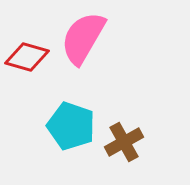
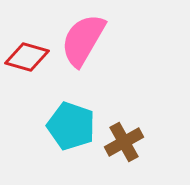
pink semicircle: moved 2 px down
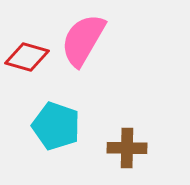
cyan pentagon: moved 15 px left
brown cross: moved 3 px right, 6 px down; rotated 30 degrees clockwise
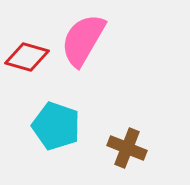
brown cross: rotated 21 degrees clockwise
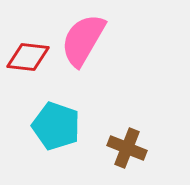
red diamond: moved 1 px right; rotated 9 degrees counterclockwise
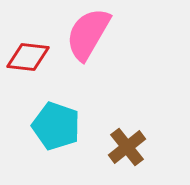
pink semicircle: moved 5 px right, 6 px up
brown cross: moved 1 px up; rotated 30 degrees clockwise
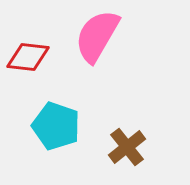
pink semicircle: moved 9 px right, 2 px down
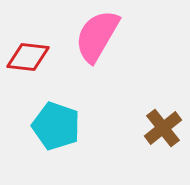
brown cross: moved 36 px right, 19 px up
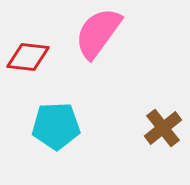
pink semicircle: moved 1 px right, 3 px up; rotated 6 degrees clockwise
cyan pentagon: rotated 21 degrees counterclockwise
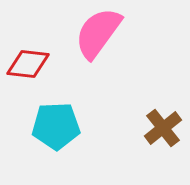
red diamond: moved 7 px down
